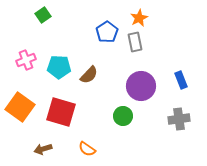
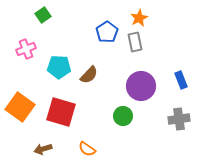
pink cross: moved 11 px up
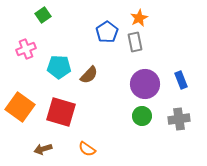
purple circle: moved 4 px right, 2 px up
green circle: moved 19 px right
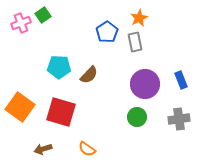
pink cross: moved 5 px left, 26 px up
green circle: moved 5 px left, 1 px down
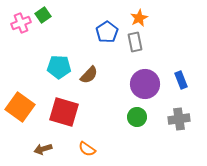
red square: moved 3 px right
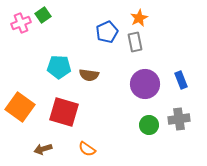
blue pentagon: rotated 10 degrees clockwise
brown semicircle: rotated 54 degrees clockwise
green circle: moved 12 px right, 8 px down
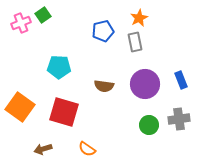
blue pentagon: moved 4 px left, 1 px up; rotated 10 degrees clockwise
brown semicircle: moved 15 px right, 11 px down
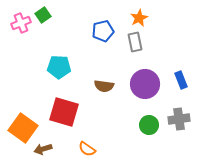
orange square: moved 3 px right, 21 px down
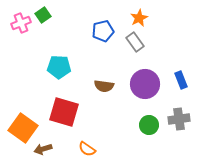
gray rectangle: rotated 24 degrees counterclockwise
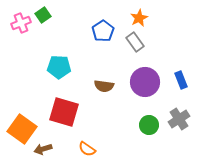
blue pentagon: rotated 20 degrees counterclockwise
purple circle: moved 2 px up
gray cross: rotated 25 degrees counterclockwise
orange square: moved 1 px left, 1 px down
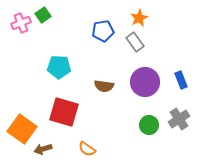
blue pentagon: rotated 25 degrees clockwise
